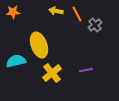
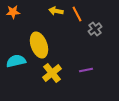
gray cross: moved 4 px down
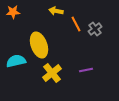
orange line: moved 1 px left, 10 px down
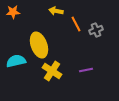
gray cross: moved 1 px right, 1 px down; rotated 16 degrees clockwise
yellow cross: moved 2 px up; rotated 18 degrees counterclockwise
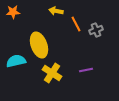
yellow cross: moved 2 px down
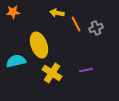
yellow arrow: moved 1 px right, 2 px down
gray cross: moved 2 px up
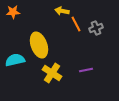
yellow arrow: moved 5 px right, 2 px up
cyan semicircle: moved 1 px left, 1 px up
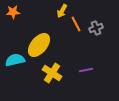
yellow arrow: rotated 72 degrees counterclockwise
yellow ellipse: rotated 60 degrees clockwise
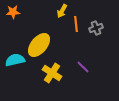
orange line: rotated 21 degrees clockwise
purple line: moved 3 px left, 3 px up; rotated 56 degrees clockwise
